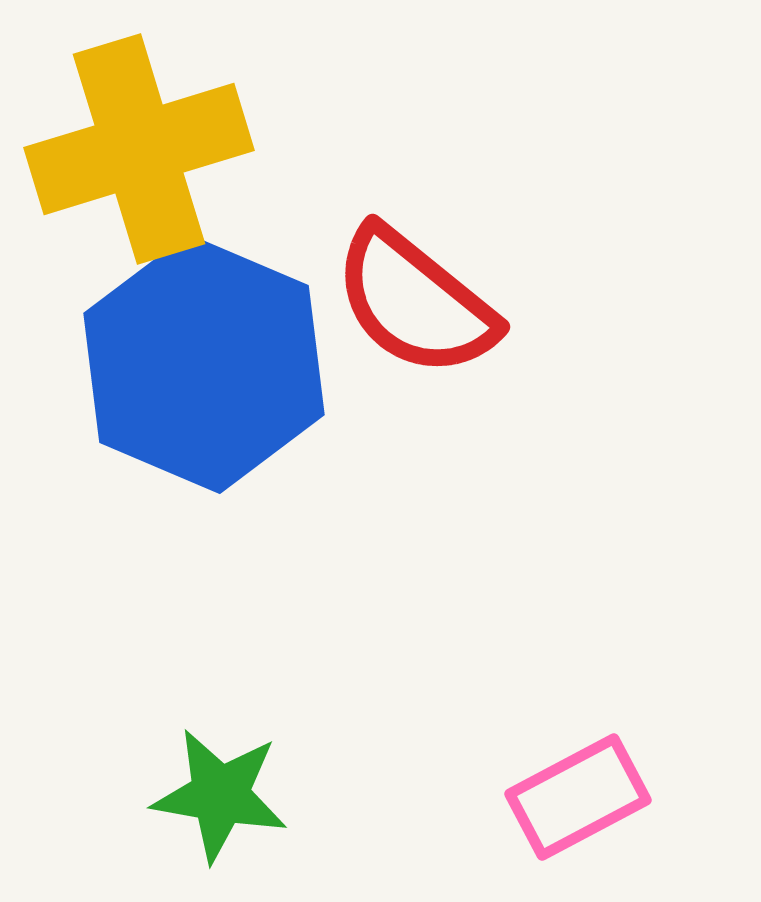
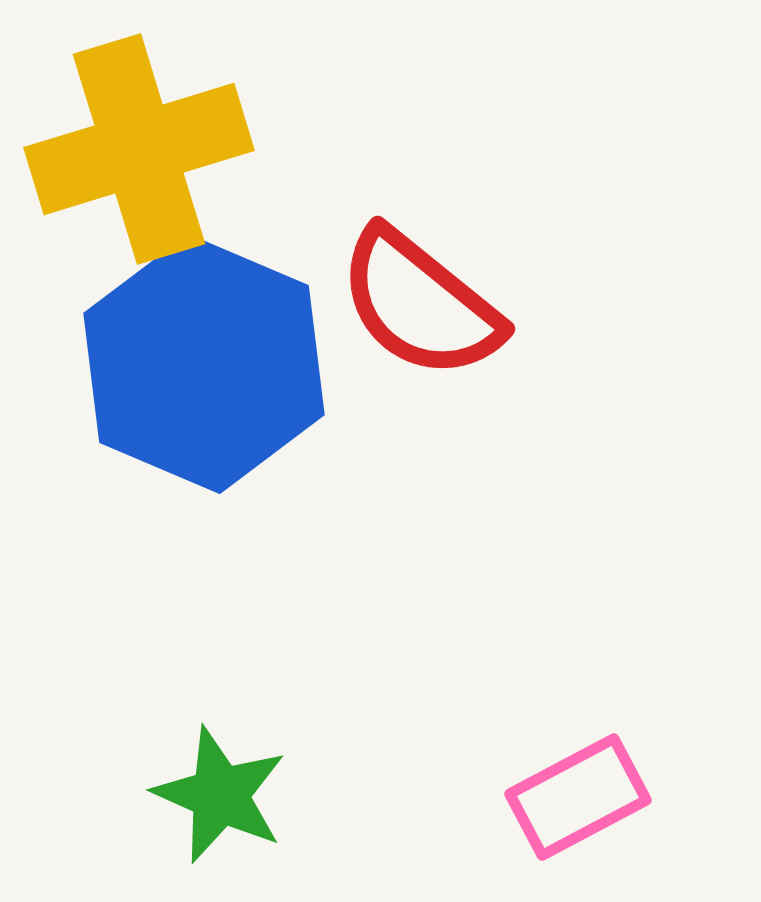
red semicircle: moved 5 px right, 2 px down
green star: rotated 14 degrees clockwise
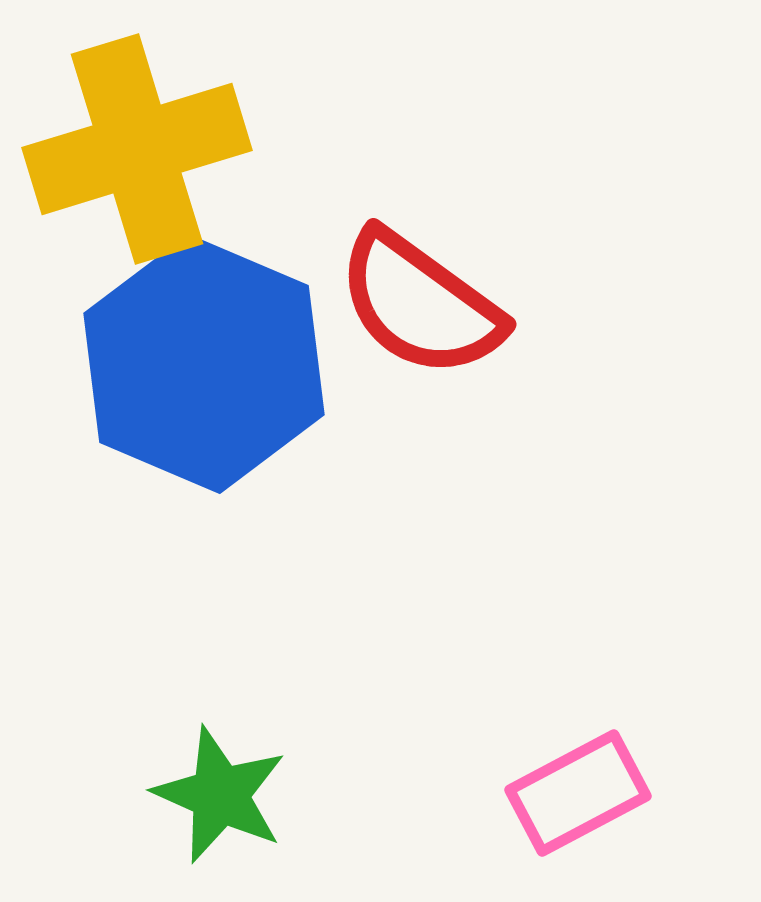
yellow cross: moved 2 px left
red semicircle: rotated 3 degrees counterclockwise
pink rectangle: moved 4 px up
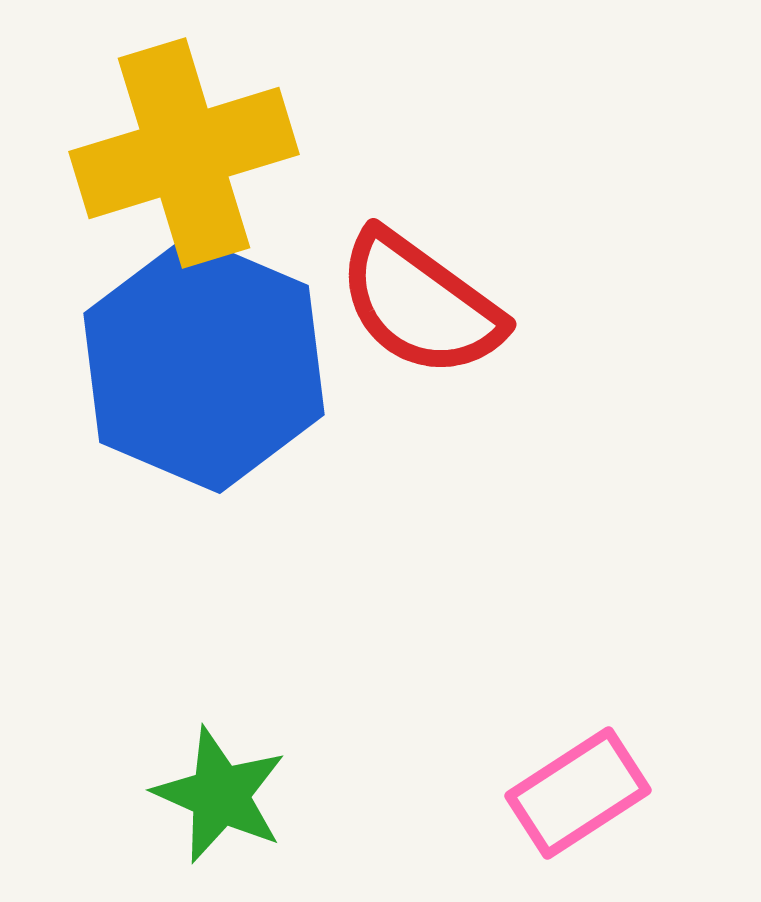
yellow cross: moved 47 px right, 4 px down
pink rectangle: rotated 5 degrees counterclockwise
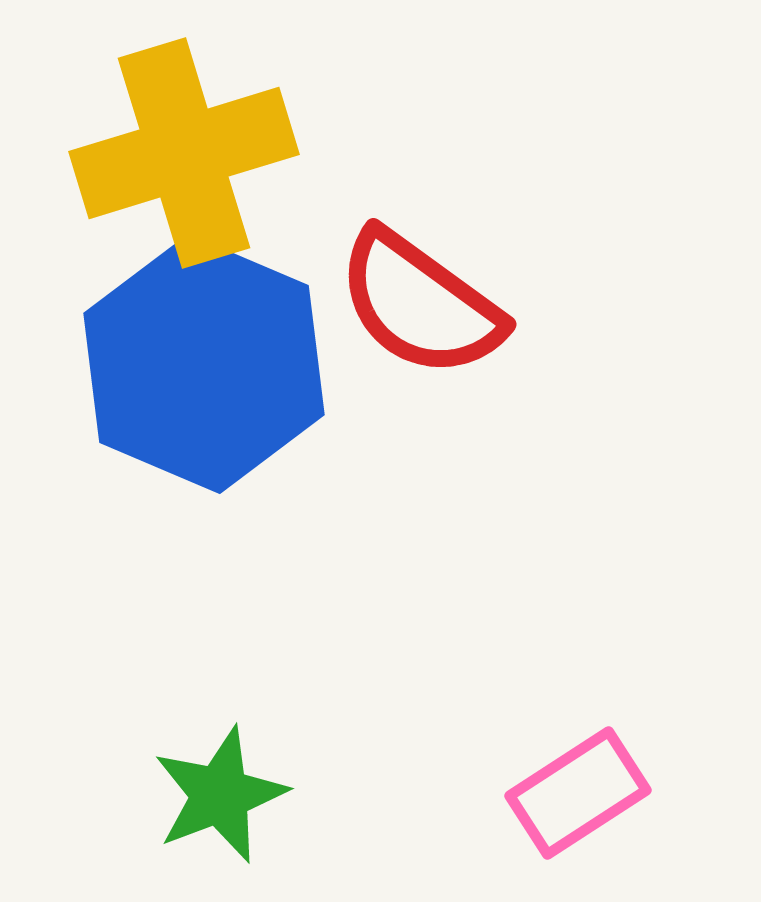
green star: rotated 27 degrees clockwise
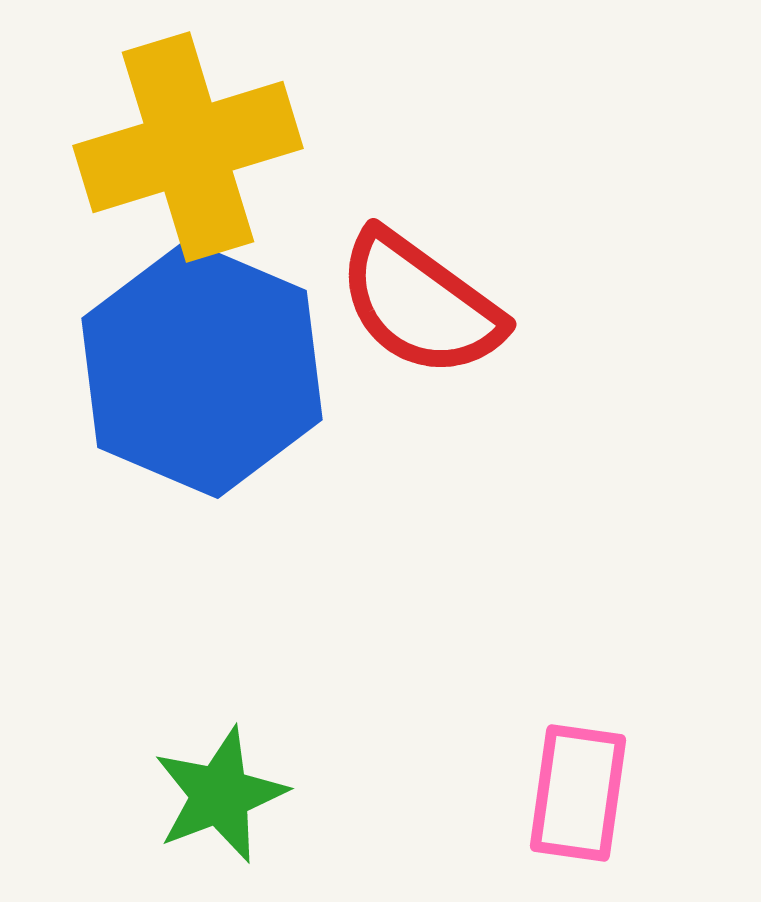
yellow cross: moved 4 px right, 6 px up
blue hexagon: moved 2 px left, 5 px down
pink rectangle: rotated 49 degrees counterclockwise
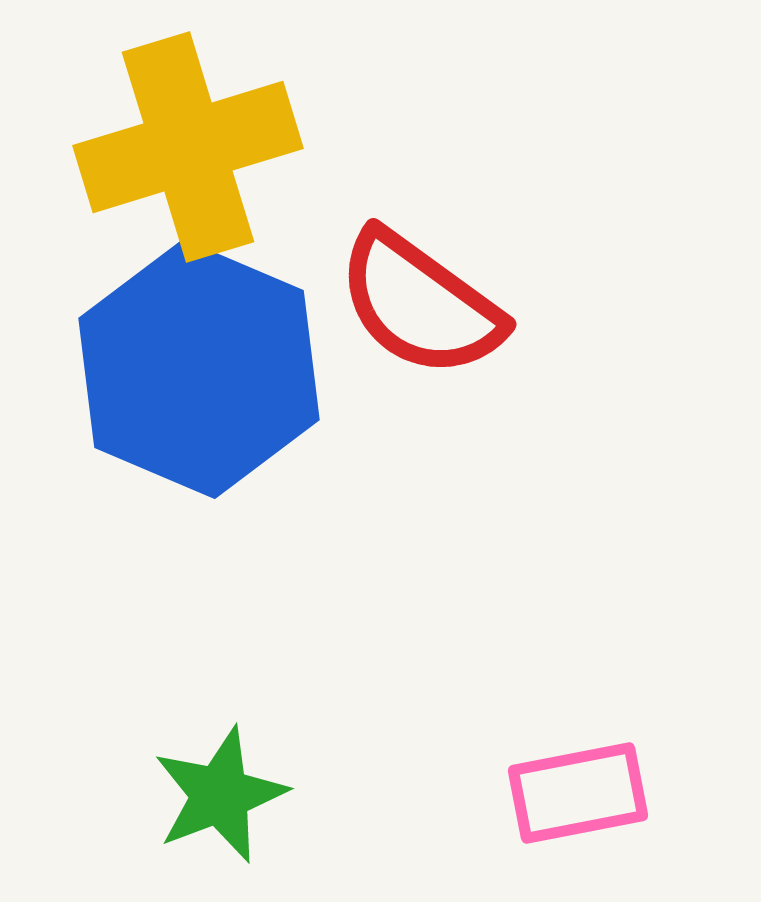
blue hexagon: moved 3 px left
pink rectangle: rotated 71 degrees clockwise
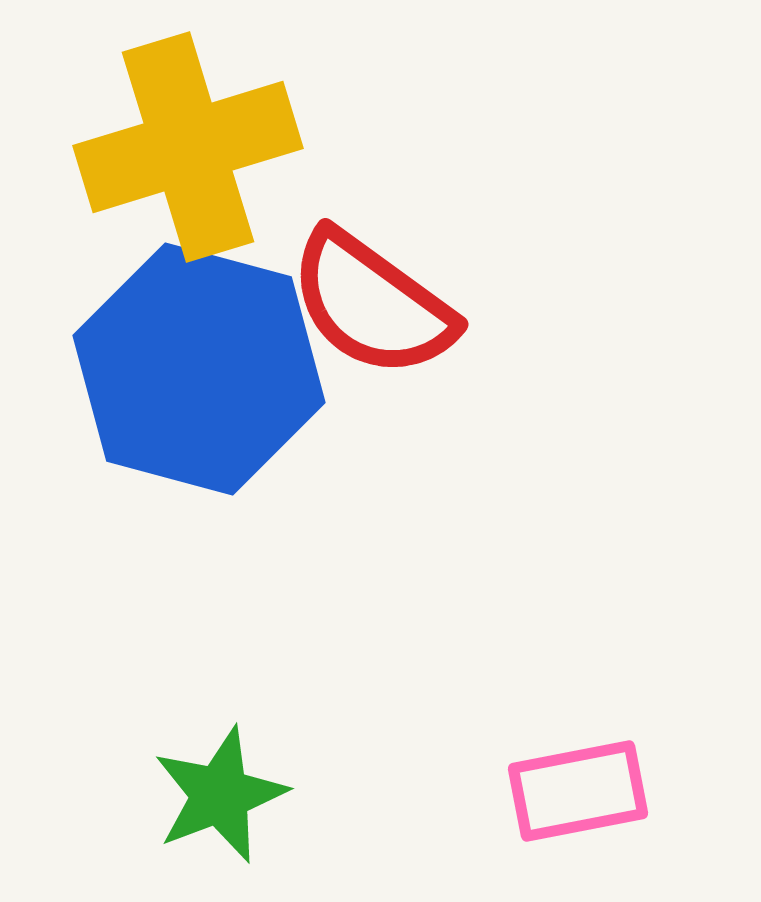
red semicircle: moved 48 px left
blue hexagon: rotated 8 degrees counterclockwise
pink rectangle: moved 2 px up
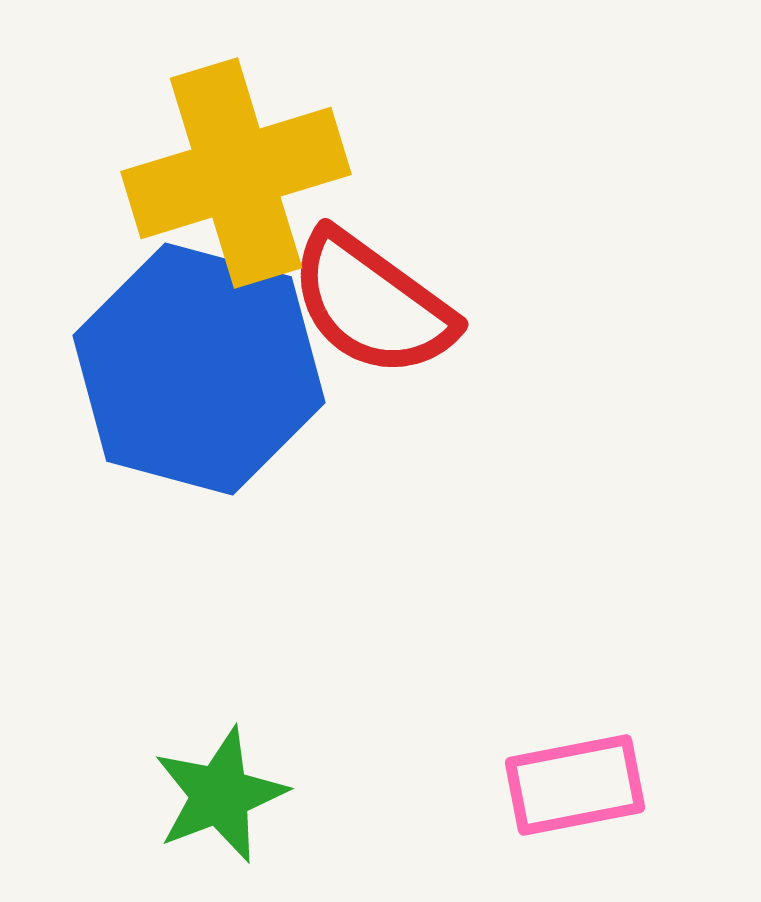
yellow cross: moved 48 px right, 26 px down
pink rectangle: moved 3 px left, 6 px up
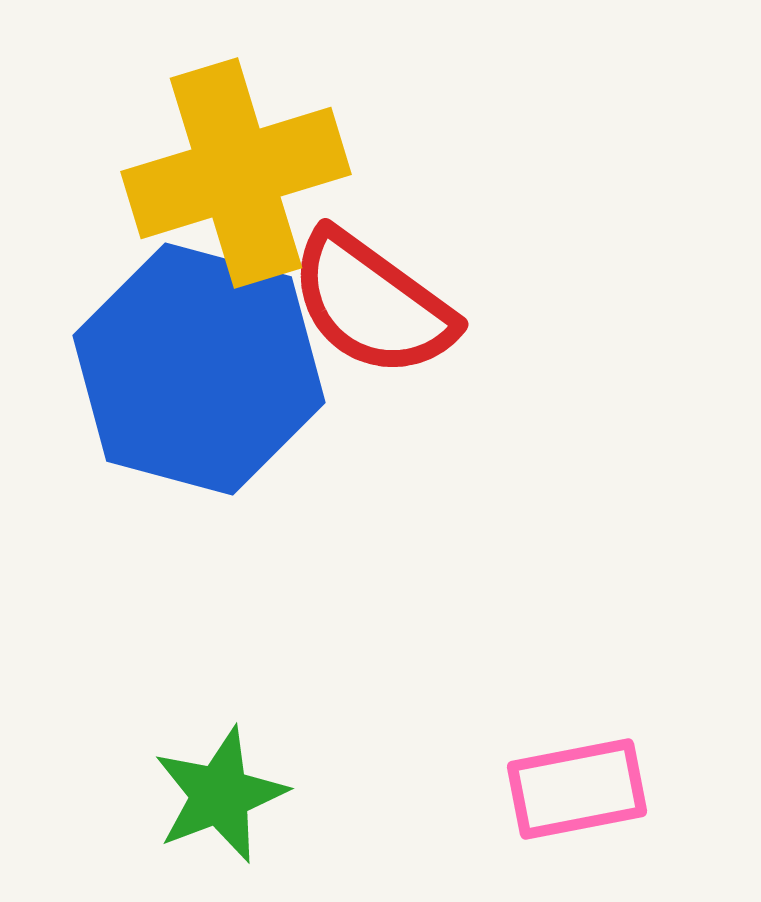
pink rectangle: moved 2 px right, 4 px down
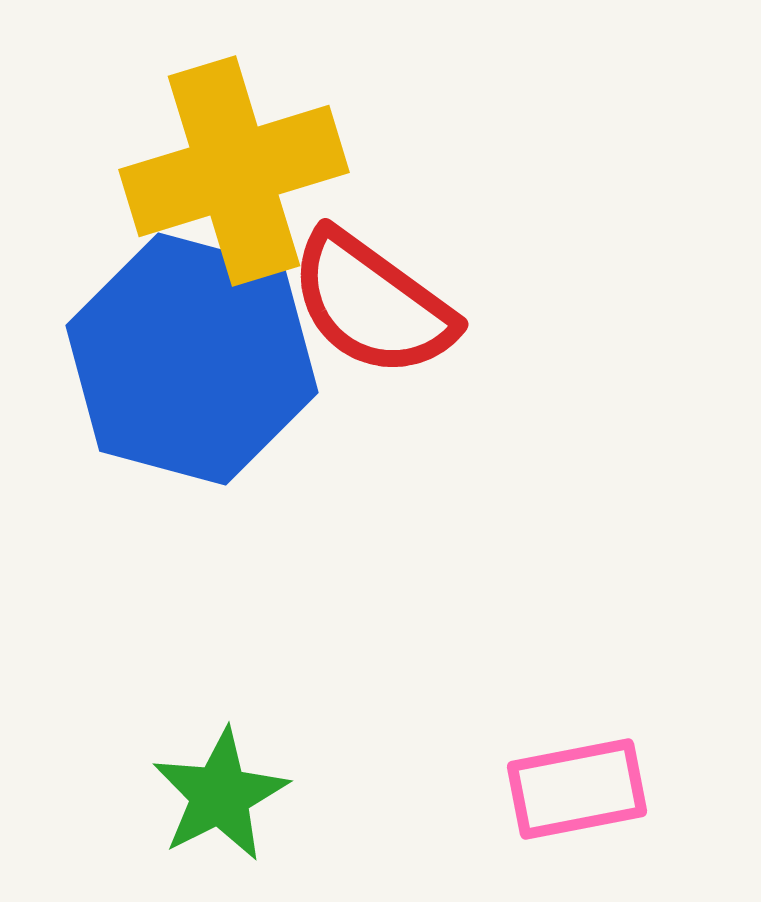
yellow cross: moved 2 px left, 2 px up
blue hexagon: moved 7 px left, 10 px up
green star: rotated 6 degrees counterclockwise
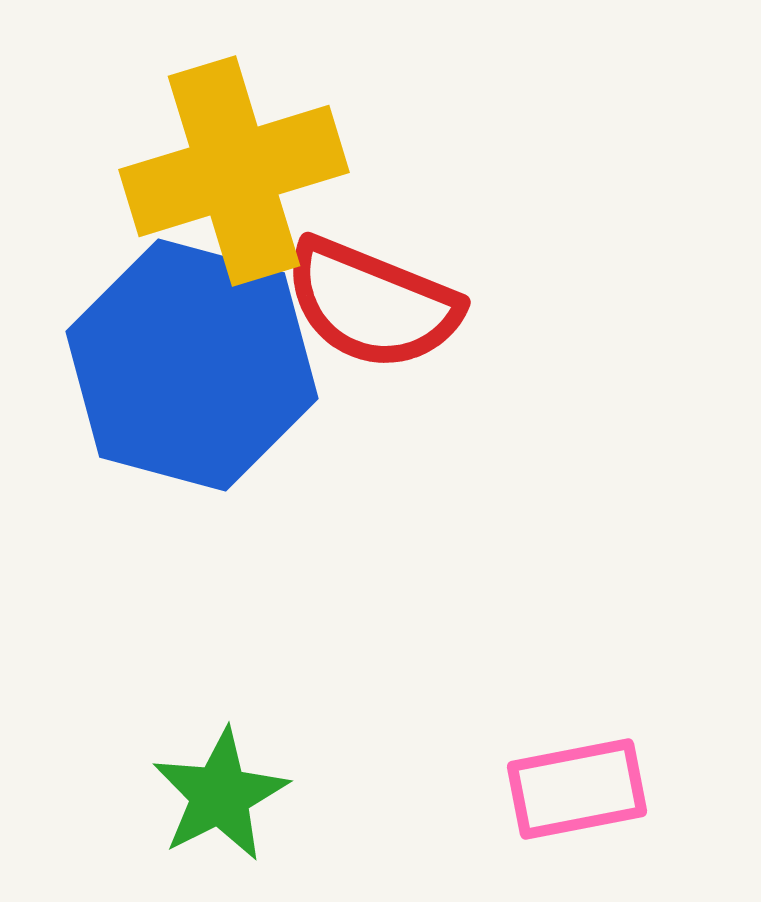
red semicircle: rotated 14 degrees counterclockwise
blue hexagon: moved 6 px down
